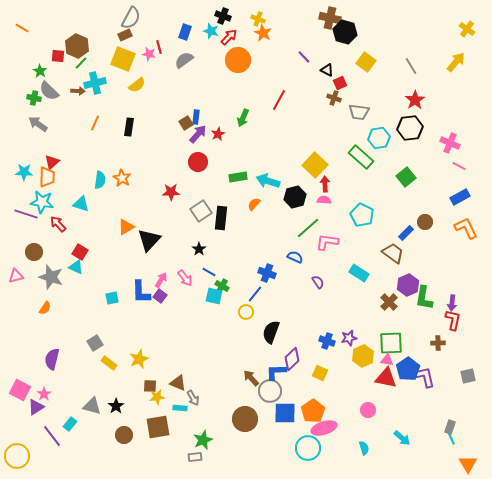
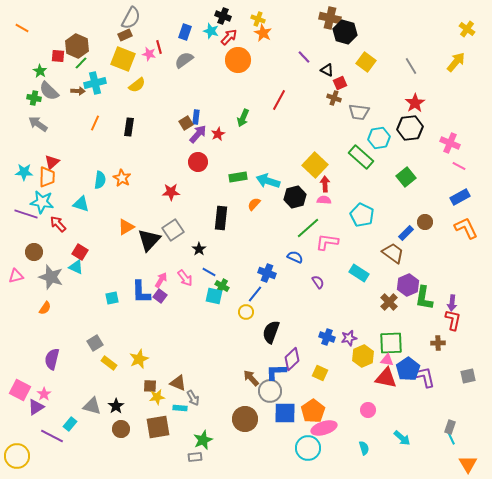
red star at (415, 100): moved 3 px down
gray square at (201, 211): moved 28 px left, 19 px down
blue cross at (327, 341): moved 4 px up
brown circle at (124, 435): moved 3 px left, 6 px up
purple line at (52, 436): rotated 25 degrees counterclockwise
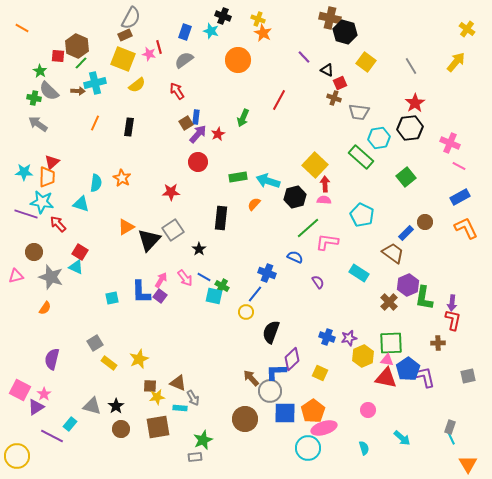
red arrow at (229, 37): moved 52 px left, 54 px down; rotated 78 degrees counterclockwise
cyan semicircle at (100, 180): moved 4 px left, 3 px down
blue line at (209, 272): moved 5 px left, 5 px down
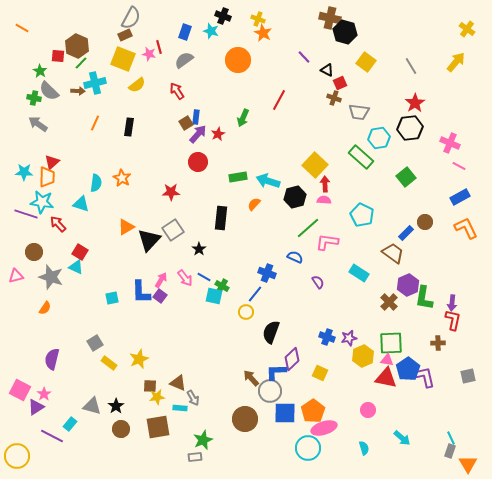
gray rectangle at (450, 427): moved 24 px down
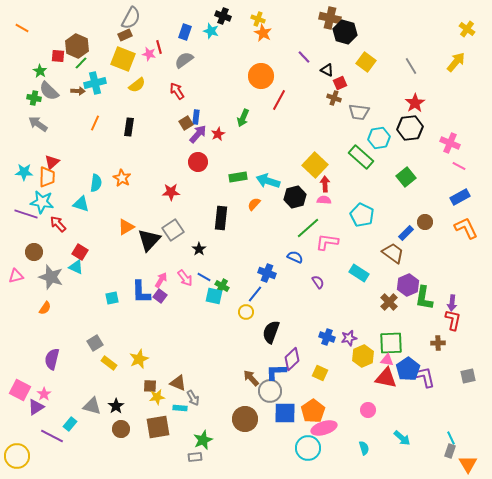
orange circle at (238, 60): moved 23 px right, 16 px down
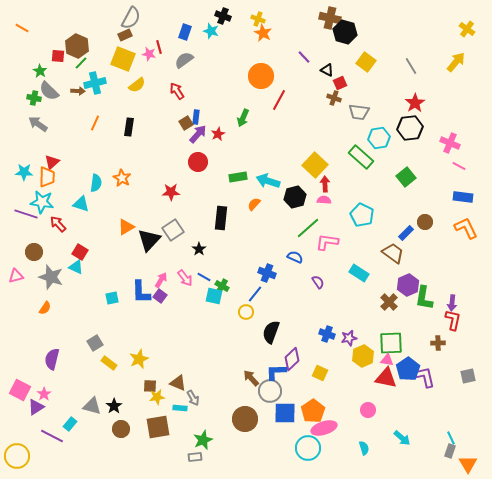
blue rectangle at (460, 197): moved 3 px right; rotated 36 degrees clockwise
blue cross at (327, 337): moved 3 px up
black star at (116, 406): moved 2 px left
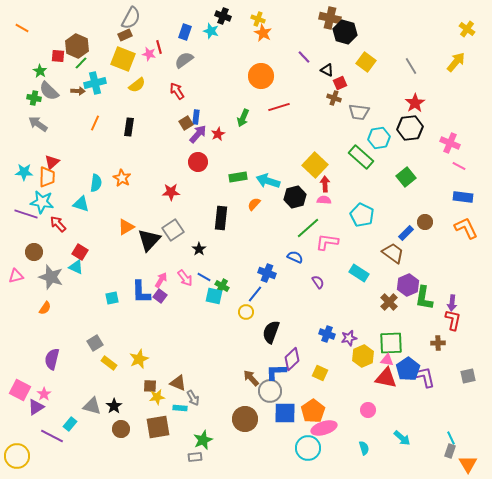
red line at (279, 100): moved 7 px down; rotated 45 degrees clockwise
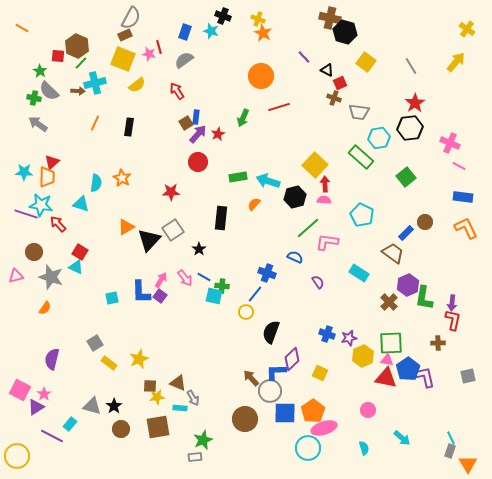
cyan star at (42, 202): moved 1 px left, 3 px down
green cross at (222, 286): rotated 24 degrees counterclockwise
